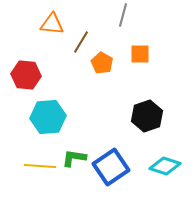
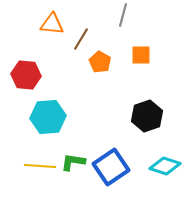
brown line: moved 3 px up
orange square: moved 1 px right, 1 px down
orange pentagon: moved 2 px left, 1 px up
green L-shape: moved 1 px left, 4 px down
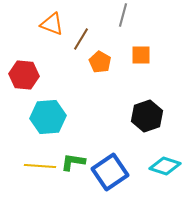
orange triangle: rotated 15 degrees clockwise
red hexagon: moved 2 px left
blue square: moved 1 px left, 5 px down
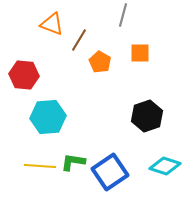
brown line: moved 2 px left, 1 px down
orange square: moved 1 px left, 2 px up
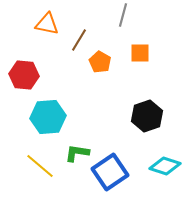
orange triangle: moved 5 px left; rotated 10 degrees counterclockwise
green L-shape: moved 4 px right, 9 px up
yellow line: rotated 36 degrees clockwise
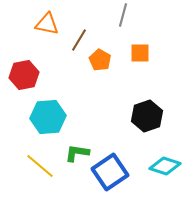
orange pentagon: moved 2 px up
red hexagon: rotated 16 degrees counterclockwise
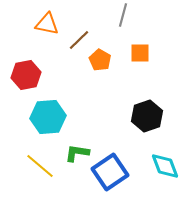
brown line: rotated 15 degrees clockwise
red hexagon: moved 2 px right
cyan diamond: rotated 52 degrees clockwise
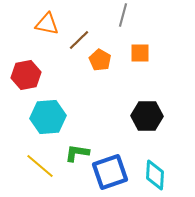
black hexagon: rotated 20 degrees clockwise
cyan diamond: moved 10 px left, 9 px down; rotated 24 degrees clockwise
blue square: rotated 15 degrees clockwise
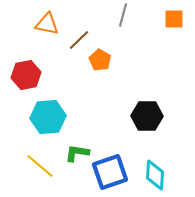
orange square: moved 34 px right, 34 px up
